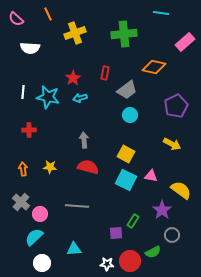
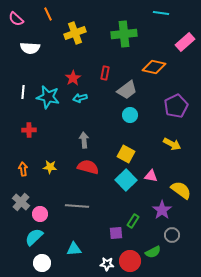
cyan square: rotated 20 degrees clockwise
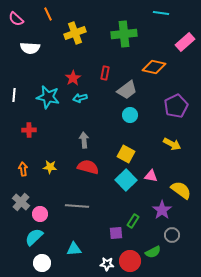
white line: moved 9 px left, 3 px down
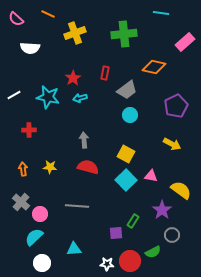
orange line: rotated 40 degrees counterclockwise
white line: rotated 56 degrees clockwise
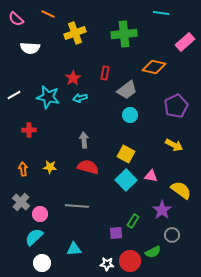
yellow arrow: moved 2 px right, 1 px down
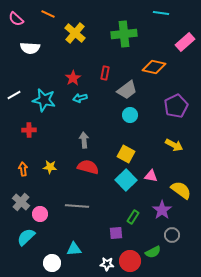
yellow cross: rotated 30 degrees counterclockwise
cyan star: moved 4 px left, 3 px down
green rectangle: moved 4 px up
cyan semicircle: moved 8 px left
white circle: moved 10 px right
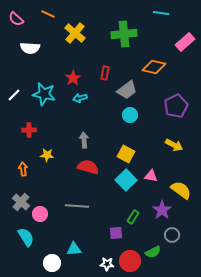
white line: rotated 16 degrees counterclockwise
cyan star: moved 6 px up
yellow star: moved 3 px left, 12 px up
cyan semicircle: rotated 102 degrees clockwise
